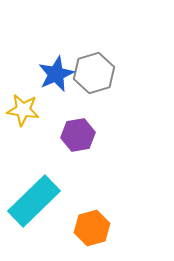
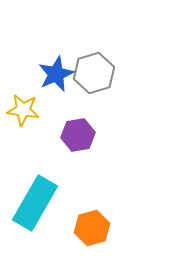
cyan rectangle: moved 1 px right, 2 px down; rotated 16 degrees counterclockwise
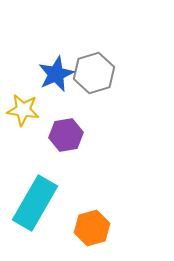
purple hexagon: moved 12 px left
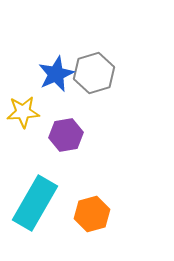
yellow star: moved 2 px down; rotated 12 degrees counterclockwise
orange hexagon: moved 14 px up
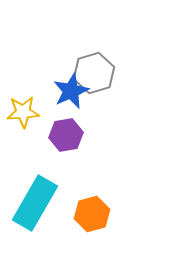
blue star: moved 15 px right, 17 px down
